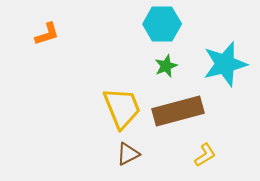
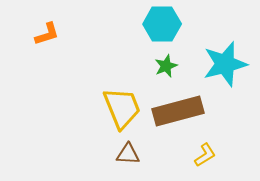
brown triangle: rotated 30 degrees clockwise
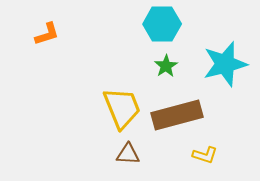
green star: rotated 10 degrees counterclockwise
brown rectangle: moved 1 px left, 4 px down
yellow L-shape: rotated 50 degrees clockwise
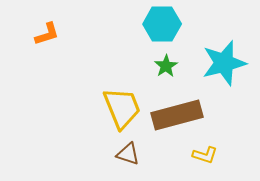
cyan star: moved 1 px left, 1 px up
brown triangle: rotated 15 degrees clockwise
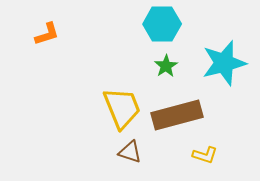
brown triangle: moved 2 px right, 2 px up
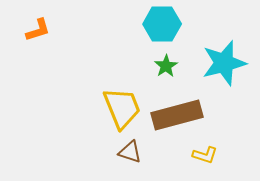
orange L-shape: moved 9 px left, 4 px up
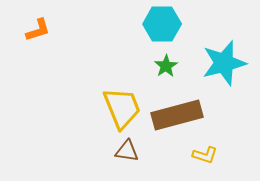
brown triangle: moved 3 px left, 1 px up; rotated 10 degrees counterclockwise
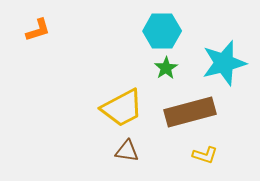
cyan hexagon: moved 7 px down
green star: moved 2 px down
yellow trapezoid: rotated 84 degrees clockwise
brown rectangle: moved 13 px right, 3 px up
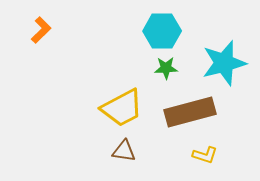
orange L-shape: moved 3 px right; rotated 28 degrees counterclockwise
green star: rotated 30 degrees clockwise
brown triangle: moved 3 px left
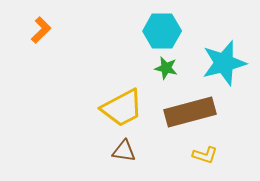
green star: rotated 15 degrees clockwise
